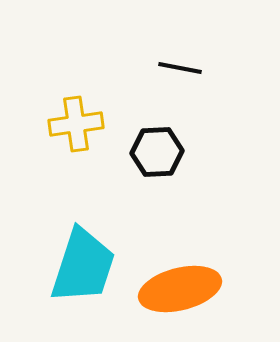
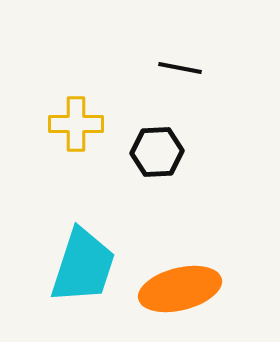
yellow cross: rotated 8 degrees clockwise
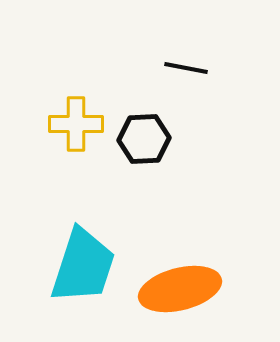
black line: moved 6 px right
black hexagon: moved 13 px left, 13 px up
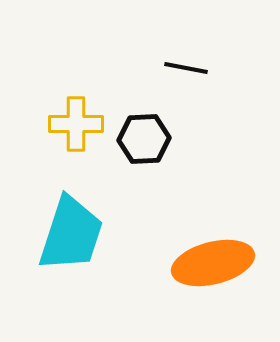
cyan trapezoid: moved 12 px left, 32 px up
orange ellipse: moved 33 px right, 26 px up
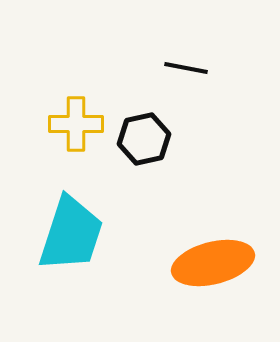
black hexagon: rotated 9 degrees counterclockwise
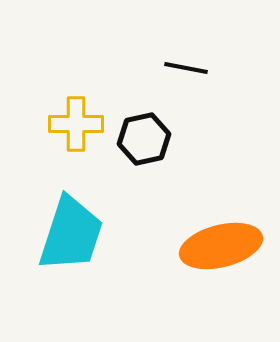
orange ellipse: moved 8 px right, 17 px up
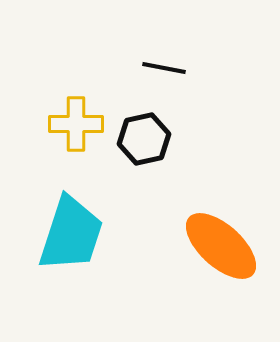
black line: moved 22 px left
orange ellipse: rotated 56 degrees clockwise
